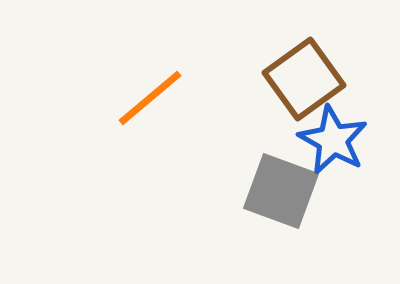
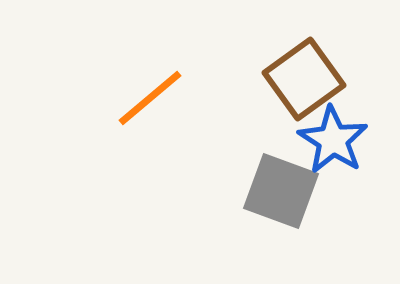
blue star: rotated 4 degrees clockwise
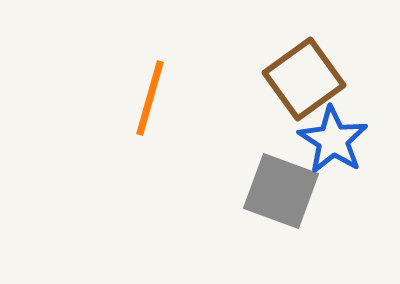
orange line: rotated 34 degrees counterclockwise
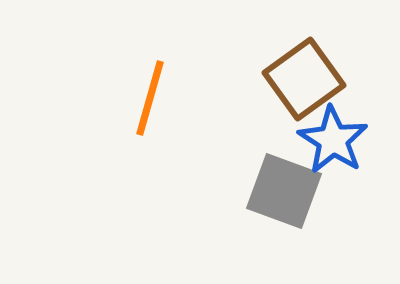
gray square: moved 3 px right
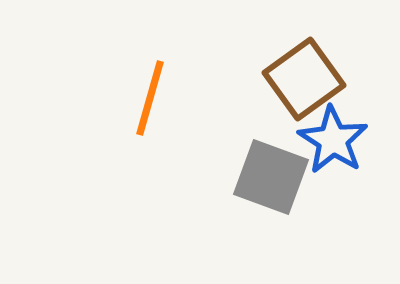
gray square: moved 13 px left, 14 px up
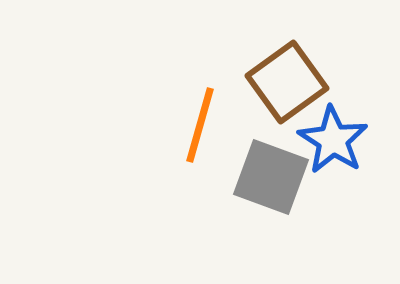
brown square: moved 17 px left, 3 px down
orange line: moved 50 px right, 27 px down
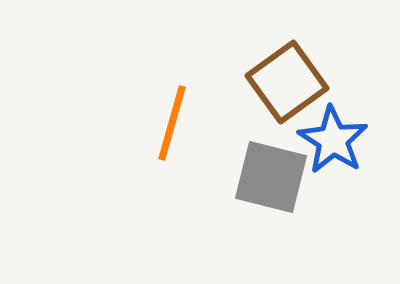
orange line: moved 28 px left, 2 px up
gray square: rotated 6 degrees counterclockwise
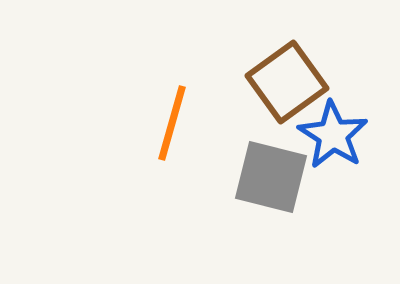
blue star: moved 5 px up
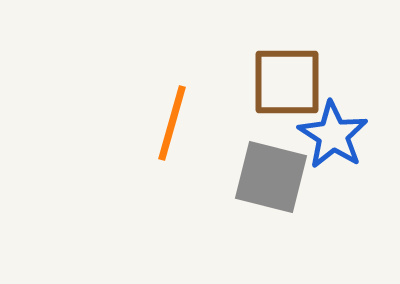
brown square: rotated 36 degrees clockwise
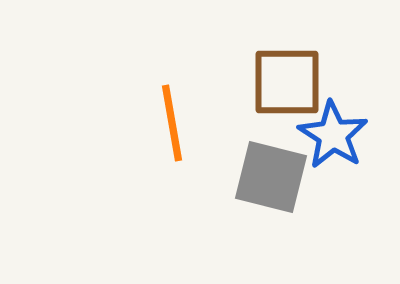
orange line: rotated 26 degrees counterclockwise
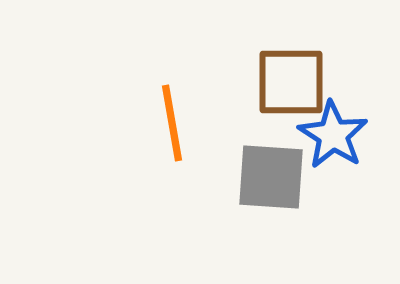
brown square: moved 4 px right
gray square: rotated 10 degrees counterclockwise
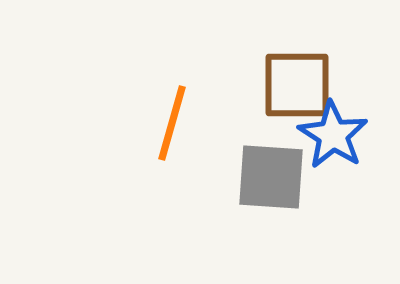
brown square: moved 6 px right, 3 px down
orange line: rotated 26 degrees clockwise
